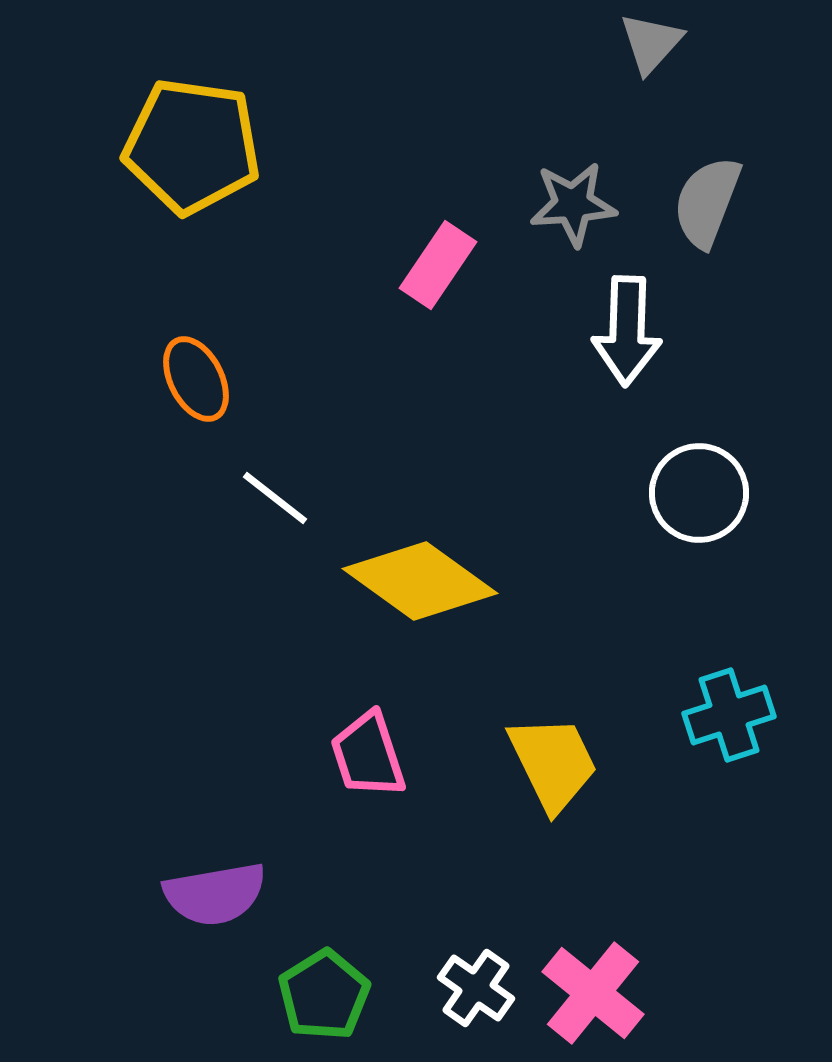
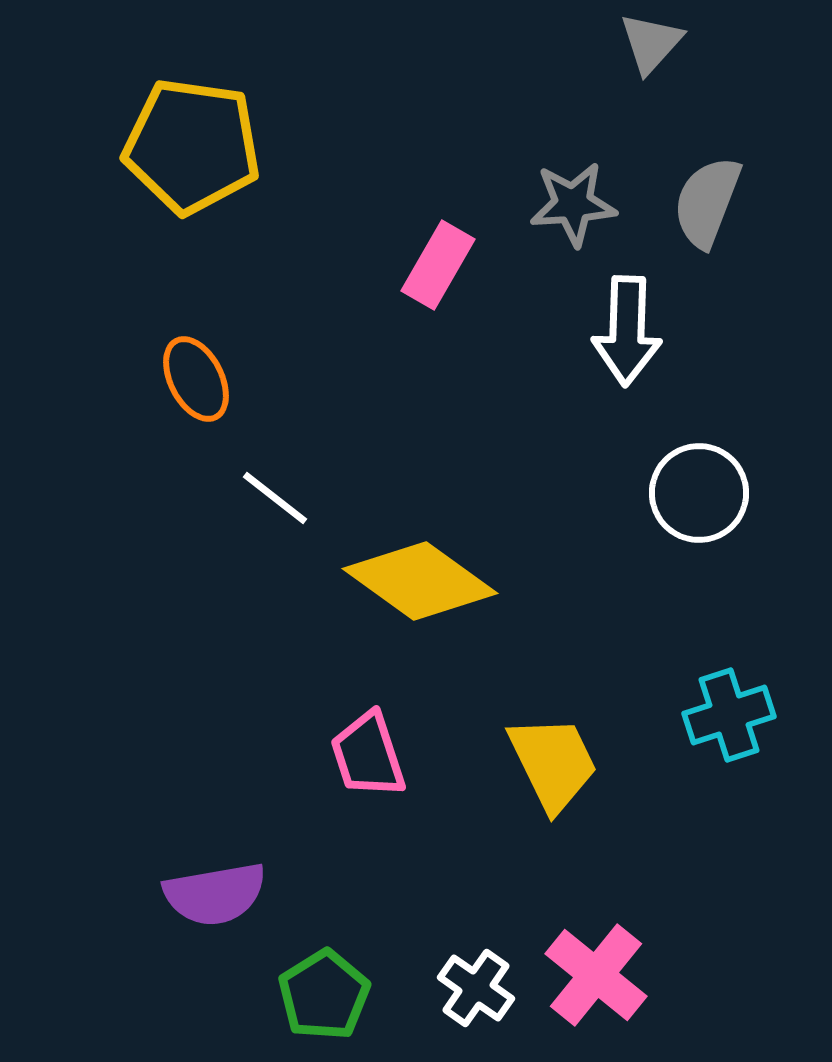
pink rectangle: rotated 4 degrees counterclockwise
pink cross: moved 3 px right, 18 px up
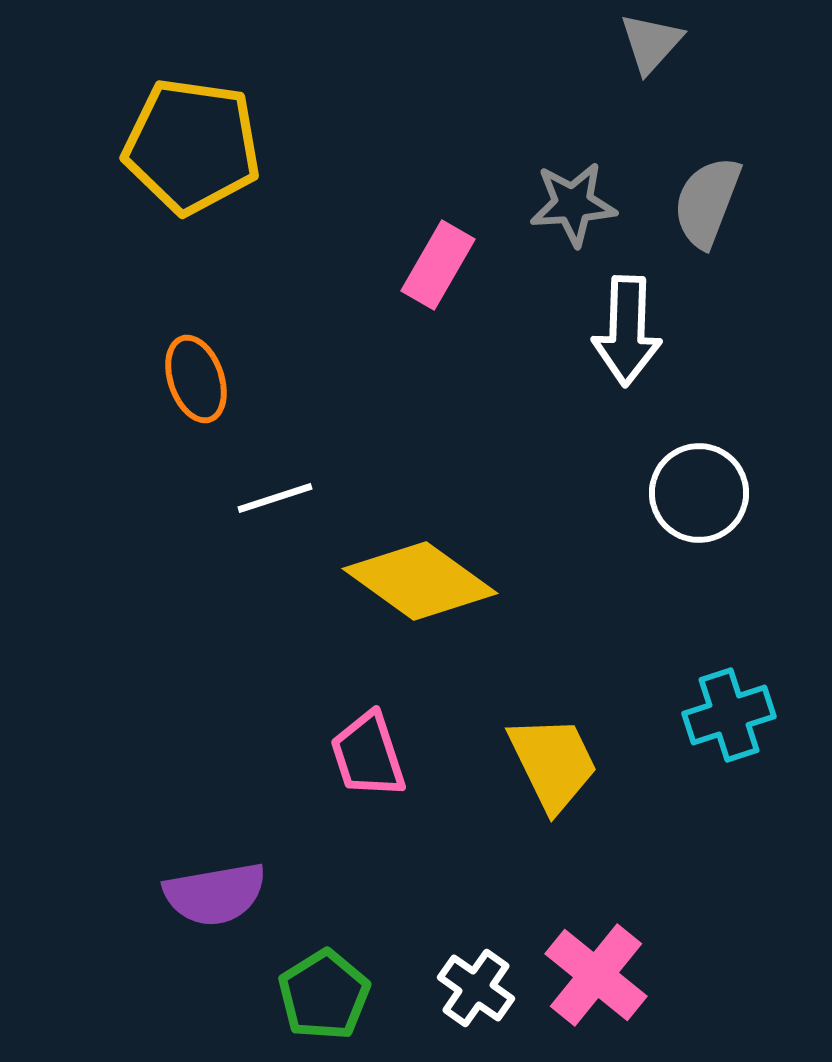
orange ellipse: rotated 8 degrees clockwise
white line: rotated 56 degrees counterclockwise
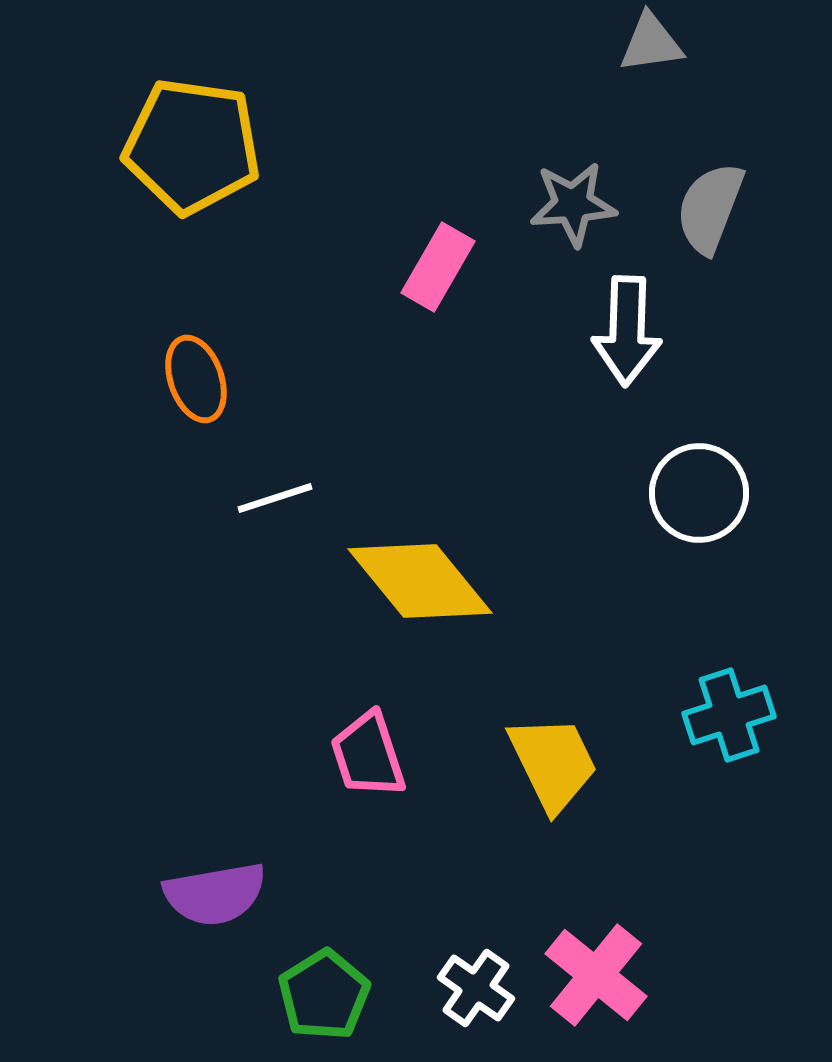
gray triangle: rotated 40 degrees clockwise
gray semicircle: moved 3 px right, 6 px down
pink rectangle: moved 2 px down
yellow diamond: rotated 15 degrees clockwise
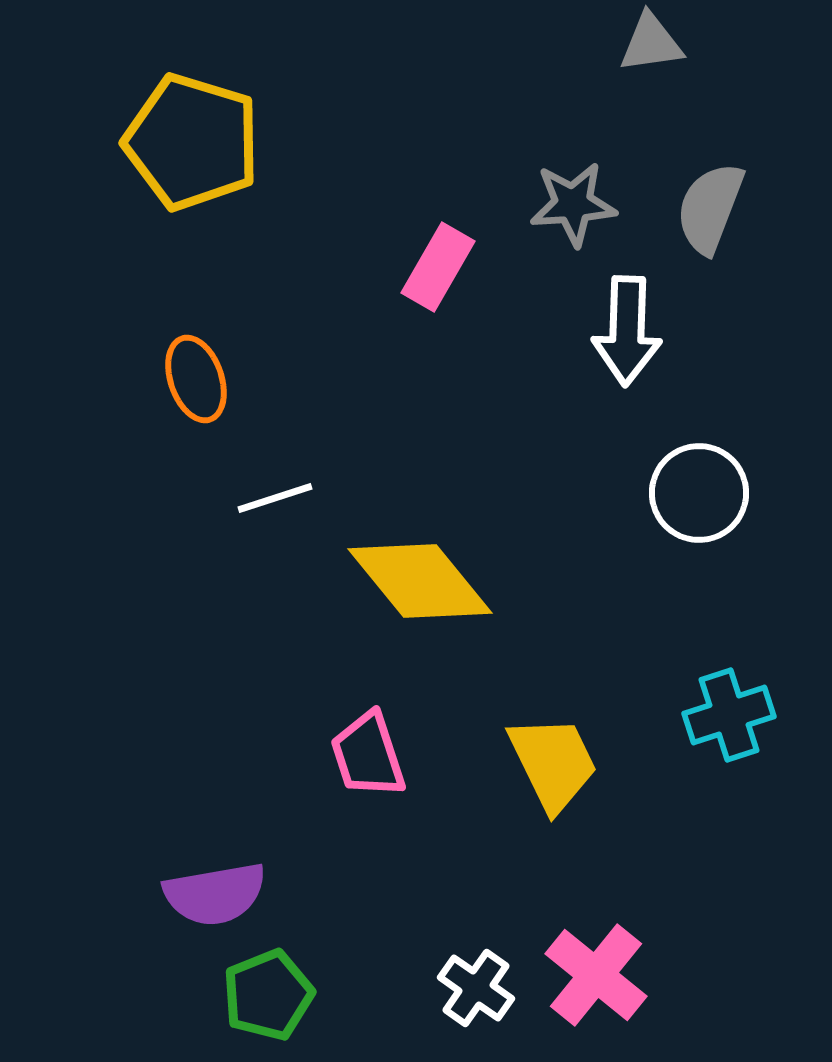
yellow pentagon: moved 4 px up; rotated 9 degrees clockwise
green pentagon: moved 56 px left; rotated 10 degrees clockwise
